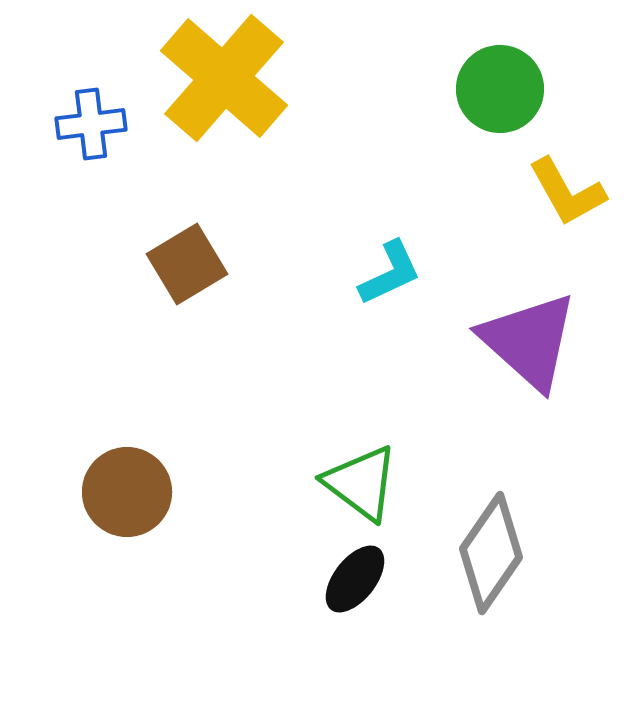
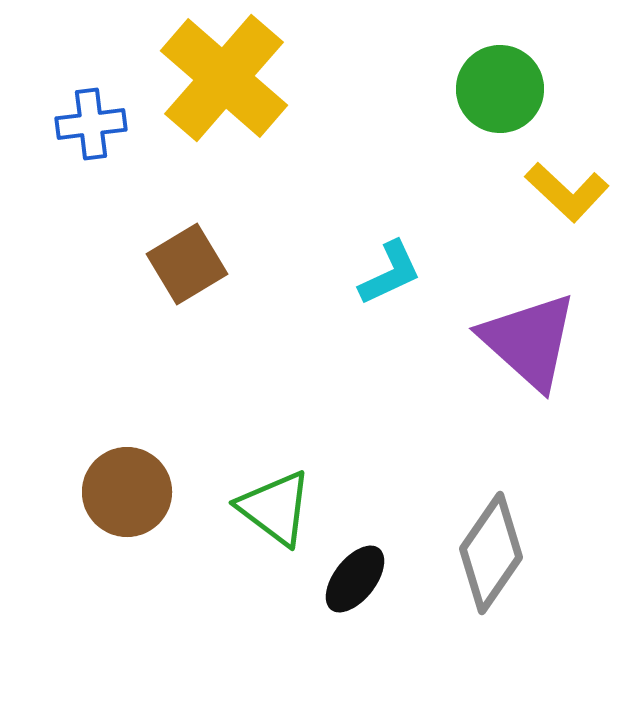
yellow L-shape: rotated 18 degrees counterclockwise
green triangle: moved 86 px left, 25 px down
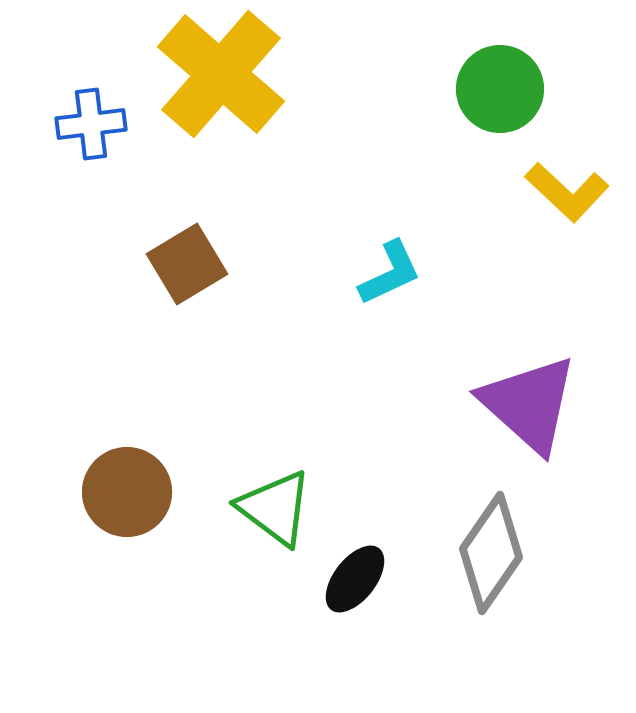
yellow cross: moved 3 px left, 4 px up
purple triangle: moved 63 px down
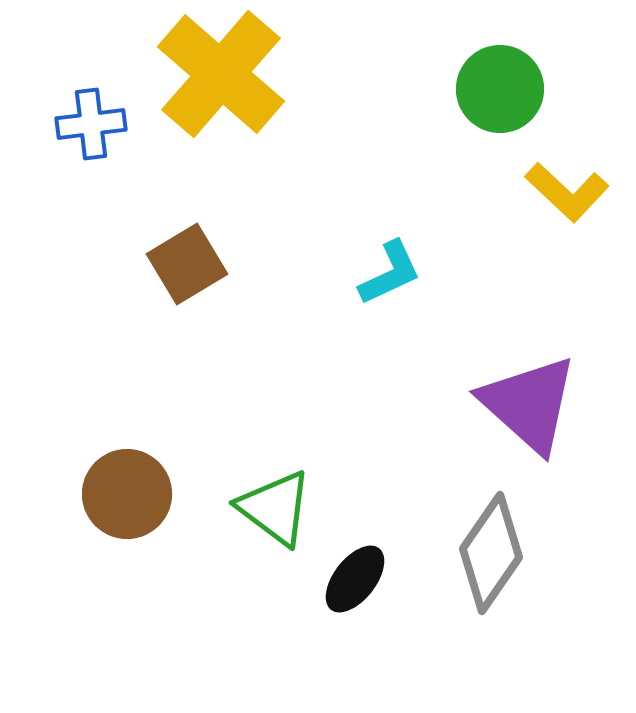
brown circle: moved 2 px down
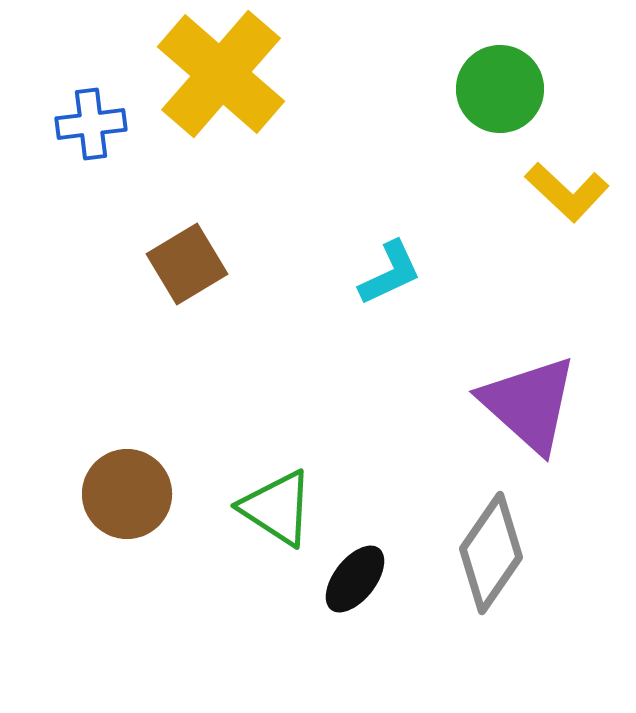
green triangle: moved 2 px right; rotated 4 degrees counterclockwise
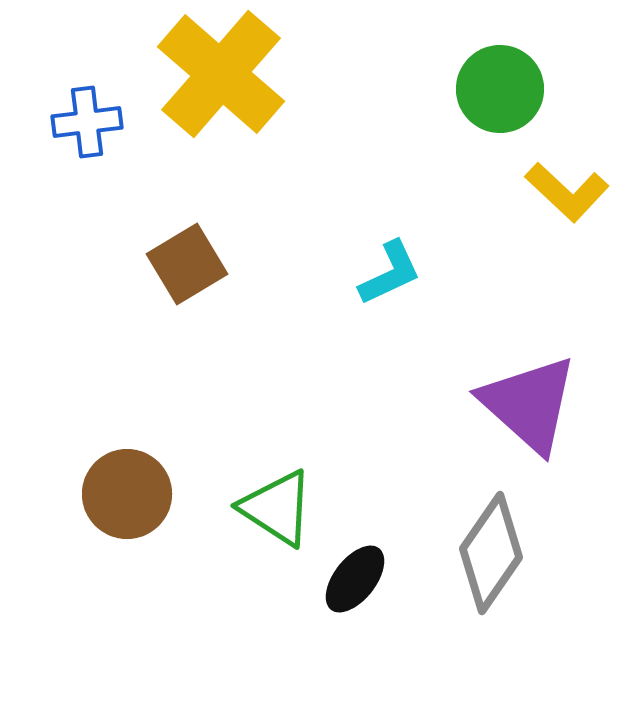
blue cross: moved 4 px left, 2 px up
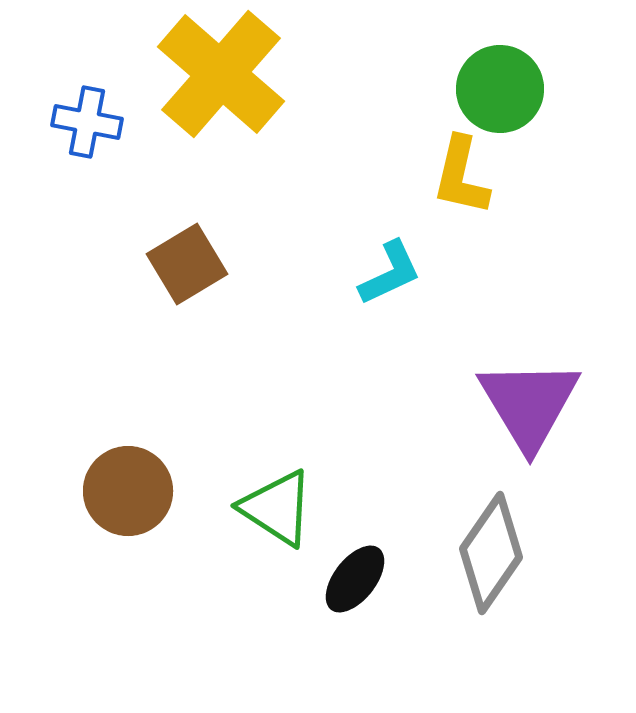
blue cross: rotated 18 degrees clockwise
yellow L-shape: moved 106 px left, 16 px up; rotated 60 degrees clockwise
purple triangle: rotated 17 degrees clockwise
brown circle: moved 1 px right, 3 px up
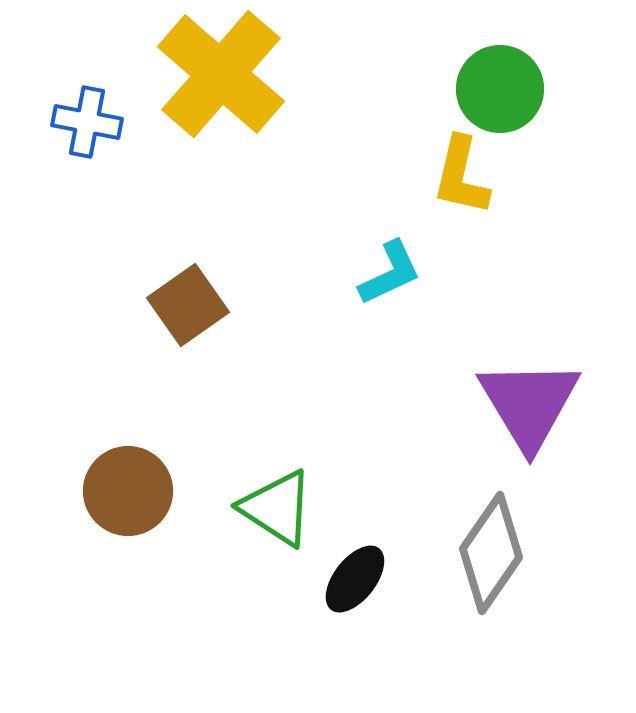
brown square: moved 1 px right, 41 px down; rotated 4 degrees counterclockwise
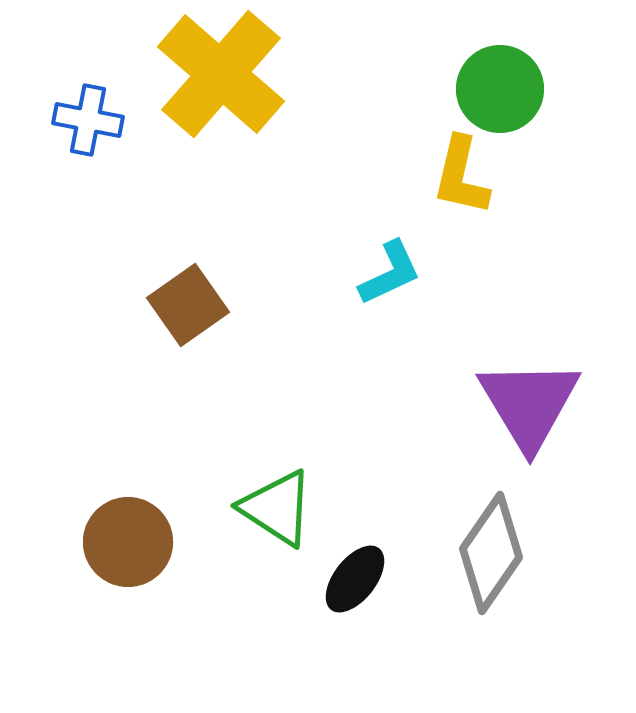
blue cross: moved 1 px right, 2 px up
brown circle: moved 51 px down
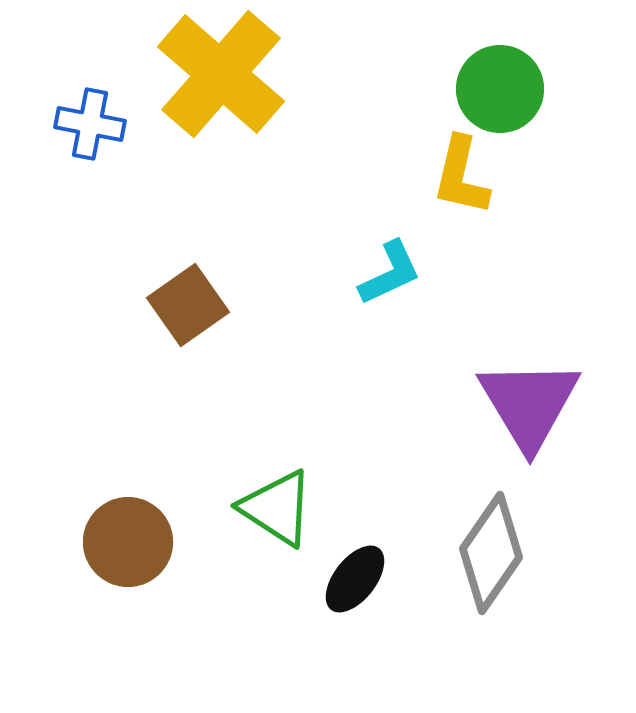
blue cross: moved 2 px right, 4 px down
